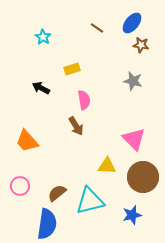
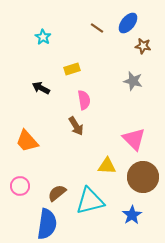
blue ellipse: moved 4 px left
brown star: moved 2 px right, 1 px down
blue star: rotated 18 degrees counterclockwise
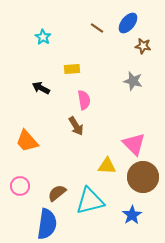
yellow rectangle: rotated 14 degrees clockwise
pink triangle: moved 5 px down
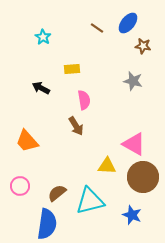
pink triangle: rotated 15 degrees counterclockwise
blue star: rotated 18 degrees counterclockwise
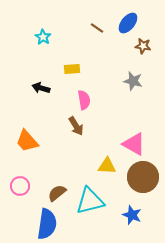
black arrow: rotated 12 degrees counterclockwise
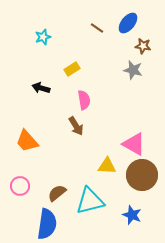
cyan star: rotated 21 degrees clockwise
yellow rectangle: rotated 28 degrees counterclockwise
gray star: moved 11 px up
brown circle: moved 1 px left, 2 px up
